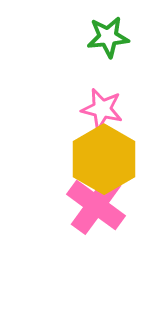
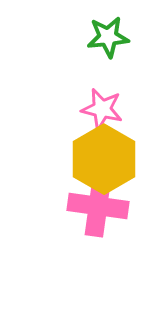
pink cross: moved 2 px right, 1 px down; rotated 28 degrees counterclockwise
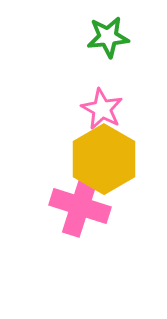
pink star: rotated 15 degrees clockwise
pink cross: moved 18 px left; rotated 10 degrees clockwise
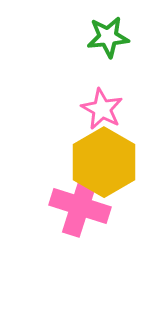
yellow hexagon: moved 3 px down
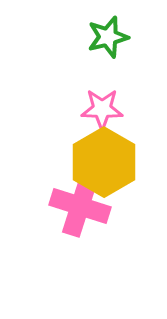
green star: rotated 9 degrees counterclockwise
pink star: rotated 27 degrees counterclockwise
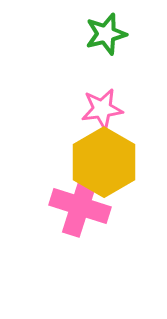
green star: moved 2 px left, 3 px up
pink star: rotated 9 degrees counterclockwise
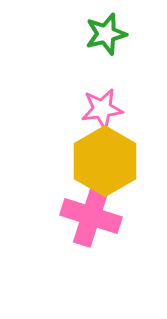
yellow hexagon: moved 1 px right, 1 px up
pink cross: moved 11 px right, 10 px down
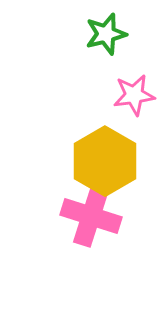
pink star: moved 32 px right, 14 px up
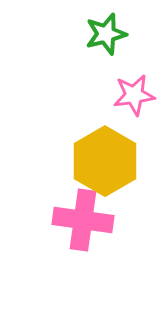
pink cross: moved 8 px left, 4 px down; rotated 10 degrees counterclockwise
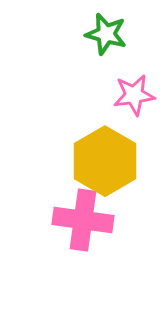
green star: rotated 30 degrees clockwise
